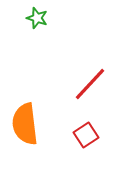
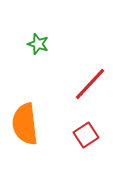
green star: moved 1 px right, 26 px down
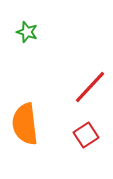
green star: moved 11 px left, 12 px up
red line: moved 3 px down
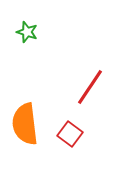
red line: rotated 9 degrees counterclockwise
red square: moved 16 px left, 1 px up; rotated 20 degrees counterclockwise
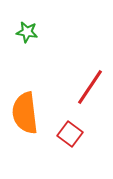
green star: rotated 10 degrees counterclockwise
orange semicircle: moved 11 px up
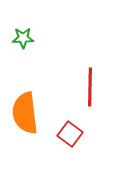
green star: moved 4 px left, 6 px down; rotated 10 degrees counterclockwise
red line: rotated 33 degrees counterclockwise
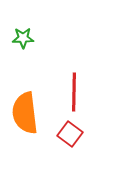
red line: moved 16 px left, 5 px down
